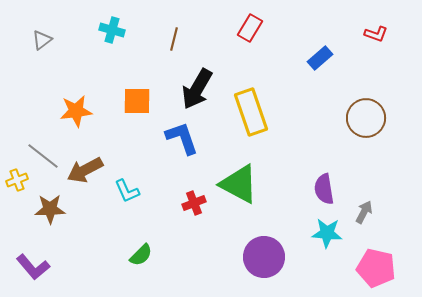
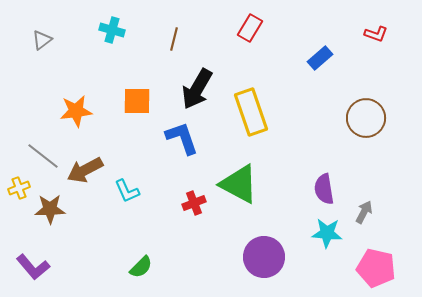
yellow cross: moved 2 px right, 8 px down
green semicircle: moved 12 px down
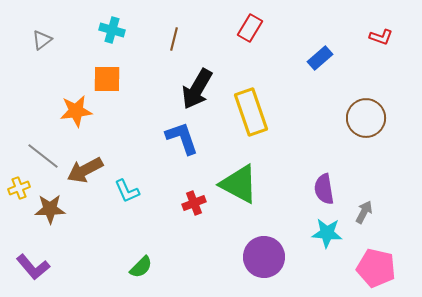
red L-shape: moved 5 px right, 3 px down
orange square: moved 30 px left, 22 px up
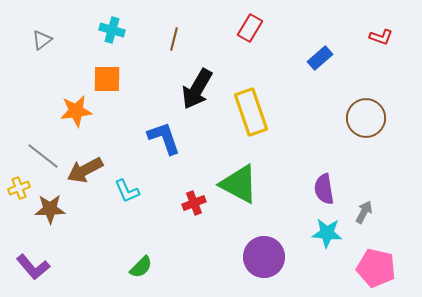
blue L-shape: moved 18 px left
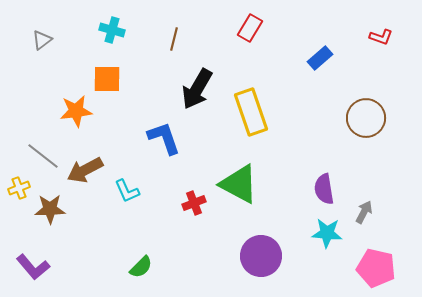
purple circle: moved 3 px left, 1 px up
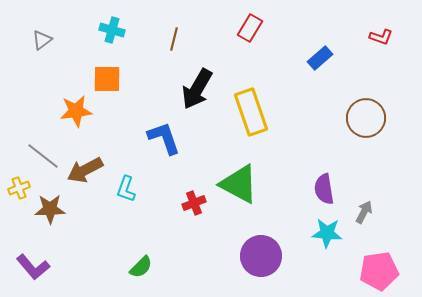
cyan L-shape: moved 1 px left, 2 px up; rotated 44 degrees clockwise
pink pentagon: moved 3 px right, 3 px down; rotated 21 degrees counterclockwise
